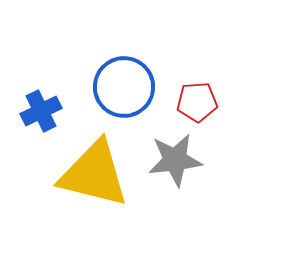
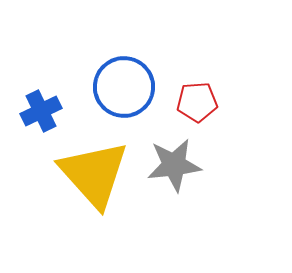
gray star: moved 1 px left, 5 px down
yellow triangle: rotated 34 degrees clockwise
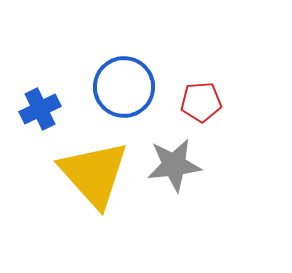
red pentagon: moved 4 px right
blue cross: moved 1 px left, 2 px up
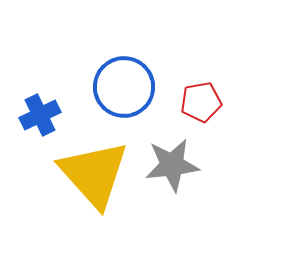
red pentagon: rotated 6 degrees counterclockwise
blue cross: moved 6 px down
gray star: moved 2 px left
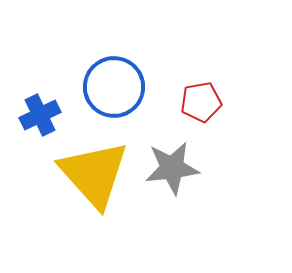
blue circle: moved 10 px left
gray star: moved 3 px down
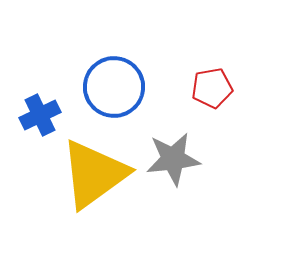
red pentagon: moved 11 px right, 14 px up
gray star: moved 1 px right, 9 px up
yellow triangle: rotated 36 degrees clockwise
